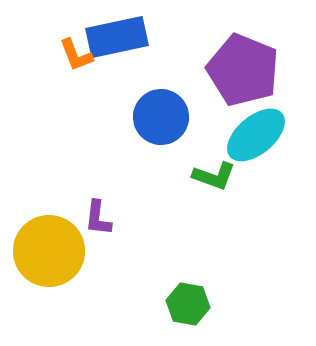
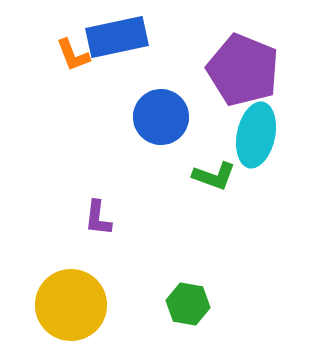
orange L-shape: moved 3 px left
cyan ellipse: rotated 38 degrees counterclockwise
yellow circle: moved 22 px right, 54 px down
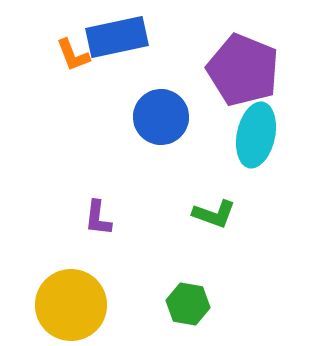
green L-shape: moved 38 px down
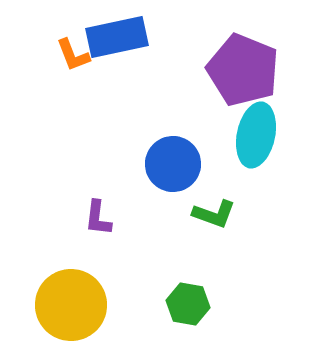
blue circle: moved 12 px right, 47 px down
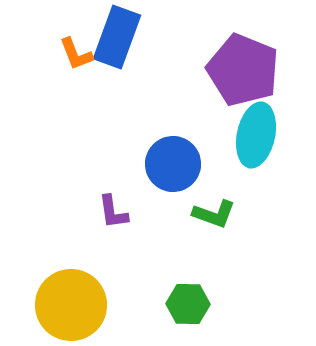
blue rectangle: rotated 58 degrees counterclockwise
orange L-shape: moved 3 px right, 1 px up
purple L-shape: moved 15 px right, 6 px up; rotated 15 degrees counterclockwise
green hexagon: rotated 9 degrees counterclockwise
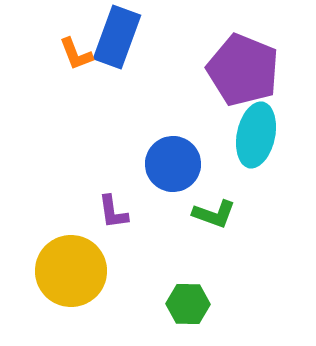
yellow circle: moved 34 px up
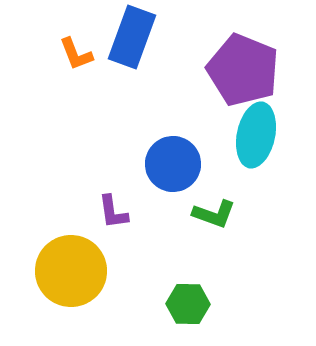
blue rectangle: moved 15 px right
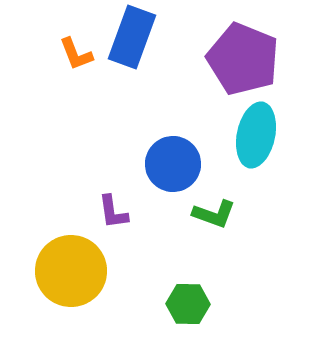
purple pentagon: moved 11 px up
